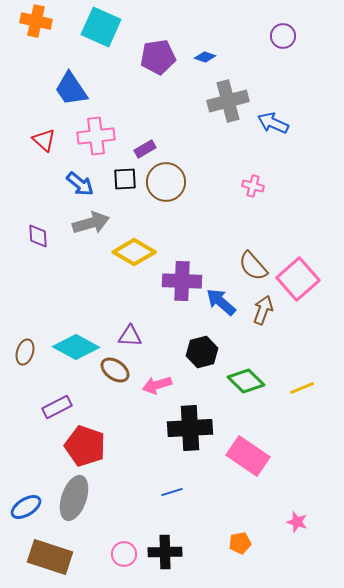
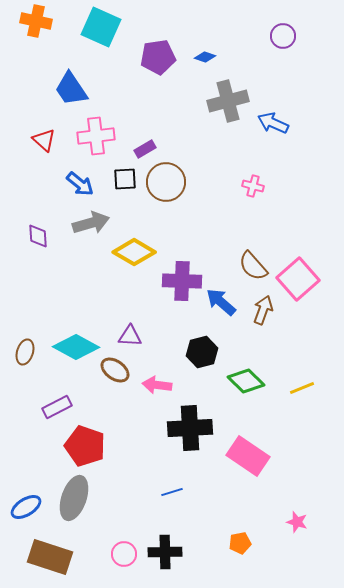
pink arrow at (157, 385): rotated 24 degrees clockwise
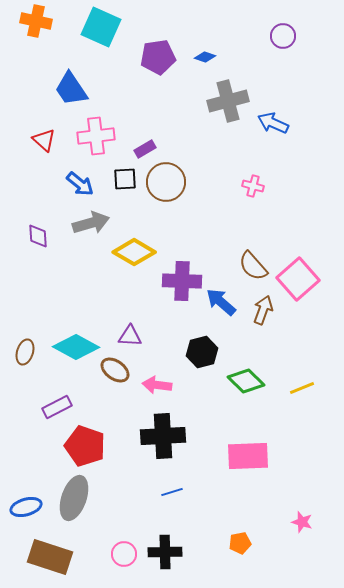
black cross at (190, 428): moved 27 px left, 8 px down
pink rectangle at (248, 456): rotated 36 degrees counterclockwise
blue ellipse at (26, 507): rotated 16 degrees clockwise
pink star at (297, 522): moved 5 px right
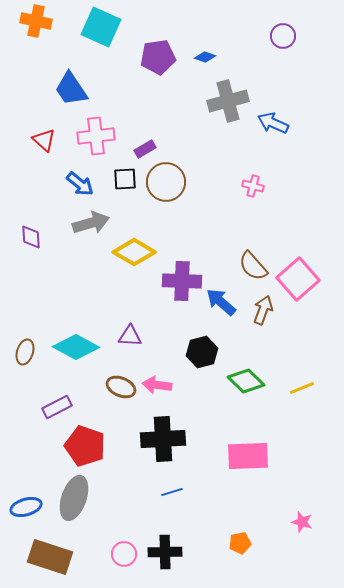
purple diamond at (38, 236): moved 7 px left, 1 px down
brown ellipse at (115, 370): moved 6 px right, 17 px down; rotated 12 degrees counterclockwise
black cross at (163, 436): moved 3 px down
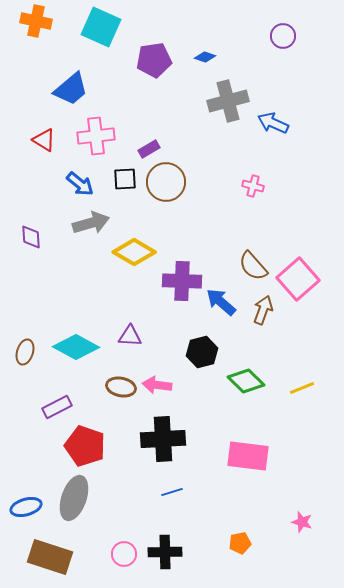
purple pentagon at (158, 57): moved 4 px left, 3 px down
blue trapezoid at (71, 89): rotated 96 degrees counterclockwise
red triangle at (44, 140): rotated 10 degrees counterclockwise
purple rectangle at (145, 149): moved 4 px right
brown ellipse at (121, 387): rotated 12 degrees counterclockwise
pink rectangle at (248, 456): rotated 9 degrees clockwise
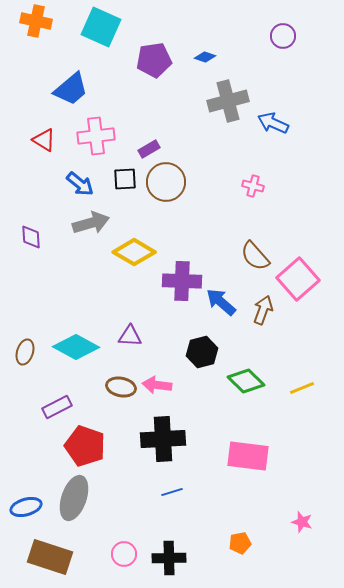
brown semicircle at (253, 266): moved 2 px right, 10 px up
black cross at (165, 552): moved 4 px right, 6 px down
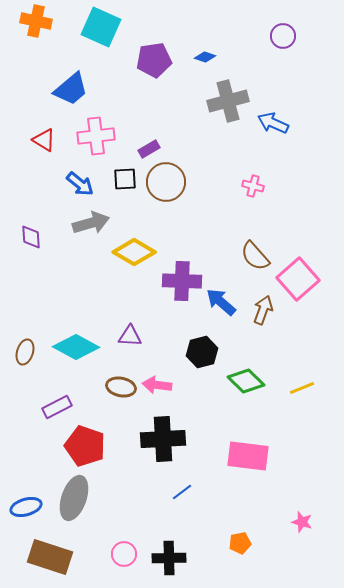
blue line at (172, 492): moved 10 px right; rotated 20 degrees counterclockwise
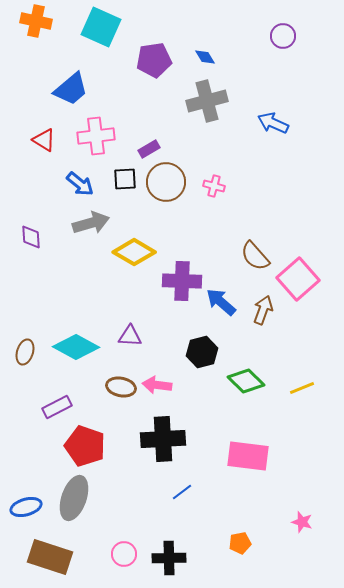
blue diamond at (205, 57): rotated 40 degrees clockwise
gray cross at (228, 101): moved 21 px left
pink cross at (253, 186): moved 39 px left
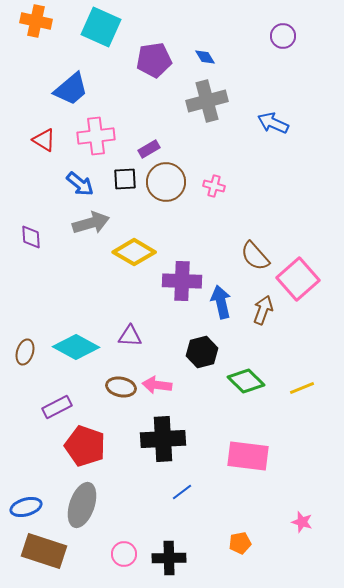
blue arrow at (221, 302): rotated 36 degrees clockwise
gray ellipse at (74, 498): moved 8 px right, 7 px down
brown rectangle at (50, 557): moved 6 px left, 6 px up
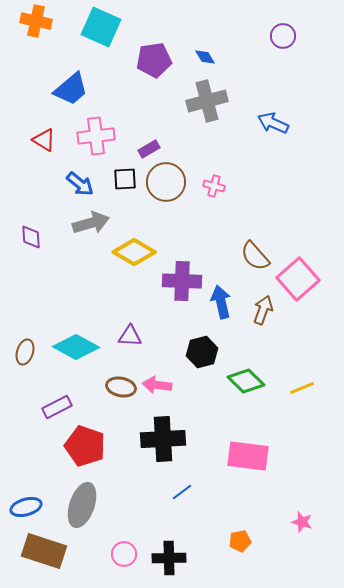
orange pentagon at (240, 543): moved 2 px up
